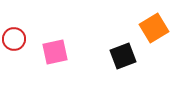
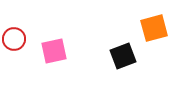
orange square: rotated 16 degrees clockwise
pink square: moved 1 px left, 1 px up
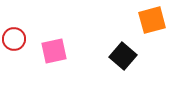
orange square: moved 2 px left, 8 px up
black square: rotated 28 degrees counterclockwise
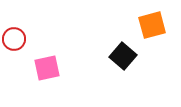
orange square: moved 5 px down
pink square: moved 7 px left, 17 px down
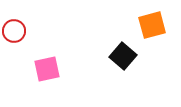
red circle: moved 8 px up
pink square: moved 1 px down
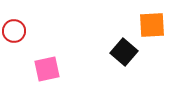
orange square: rotated 12 degrees clockwise
black square: moved 1 px right, 4 px up
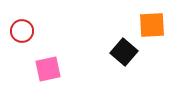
red circle: moved 8 px right
pink square: moved 1 px right
